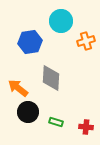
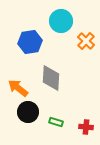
orange cross: rotated 30 degrees counterclockwise
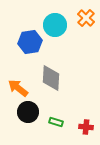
cyan circle: moved 6 px left, 4 px down
orange cross: moved 23 px up
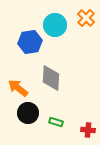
black circle: moved 1 px down
red cross: moved 2 px right, 3 px down
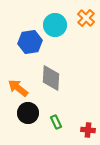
green rectangle: rotated 48 degrees clockwise
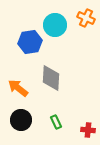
orange cross: rotated 18 degrees counterclockwise
black circle: moved 7 px left, 7 px down
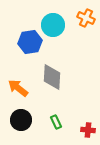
cyan circle: moved 2 px left
gray diamond: moved 1 px right, 1 px up
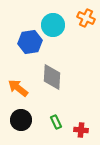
red cross: moved 7 px left
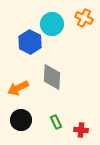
orange cross: moved 2 px left
cyan circle: moved 1 px left, 1 px up
blue hexagon: rotated 25 degrees counterclockwise
orange arrow: rotated 65 degrees counterclockwise
